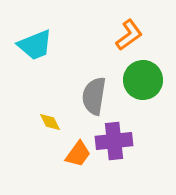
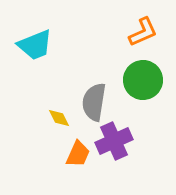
orange L-shape: moved 14 px right, 3 px up; rotated 12 degrees clockwise
gray semicircle: moved 6 px down
yellow diamond: moved 9 px right, 4 px up
purple cross: rotated 18 degrees counterclockwise
orange trapezoid: rotated 12 degrees counterclockwise
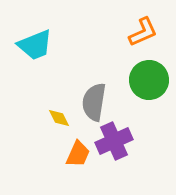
green circle: moved 6 px right
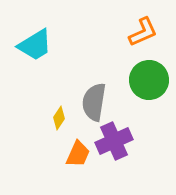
cyan trapezoid: rotated 9 degrees counterclockwise
yellow diamond: rotated 60 degrees clockwise
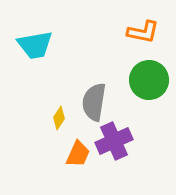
orange L-shape: rotated 36 degrees clockwise
cyan trapezoid: rotated 21 degrees clockwise
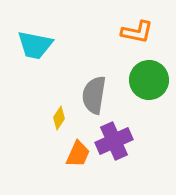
orange L-shape: moved 6 px left
cyan trapezoid: rotated 21 degrees clockwise
gray semicircle: moved 7 px up
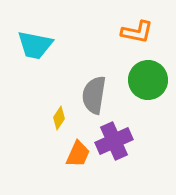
green circle: moved 1 px left
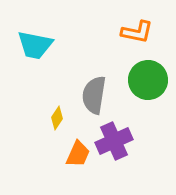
yellow diamond: moved 2 px left
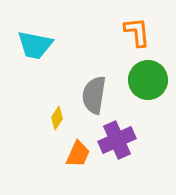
orange L-shape: rotated 108 degrees counterclockwise
purple cross: moved 3 px right, 1 px up
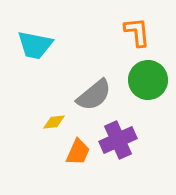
gray semicircle: rotated 138 degrees counterclockwise
yellow diamond: moved 3 px left, 4 px down; rotated 50 degrees clockwise
purple cross: moved 1 px right
orange trapezoid: moved 2 px up
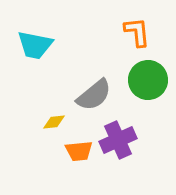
orange trapezoid: moved 1 px right, 1 px up; rotated 60 degrees clockwise
